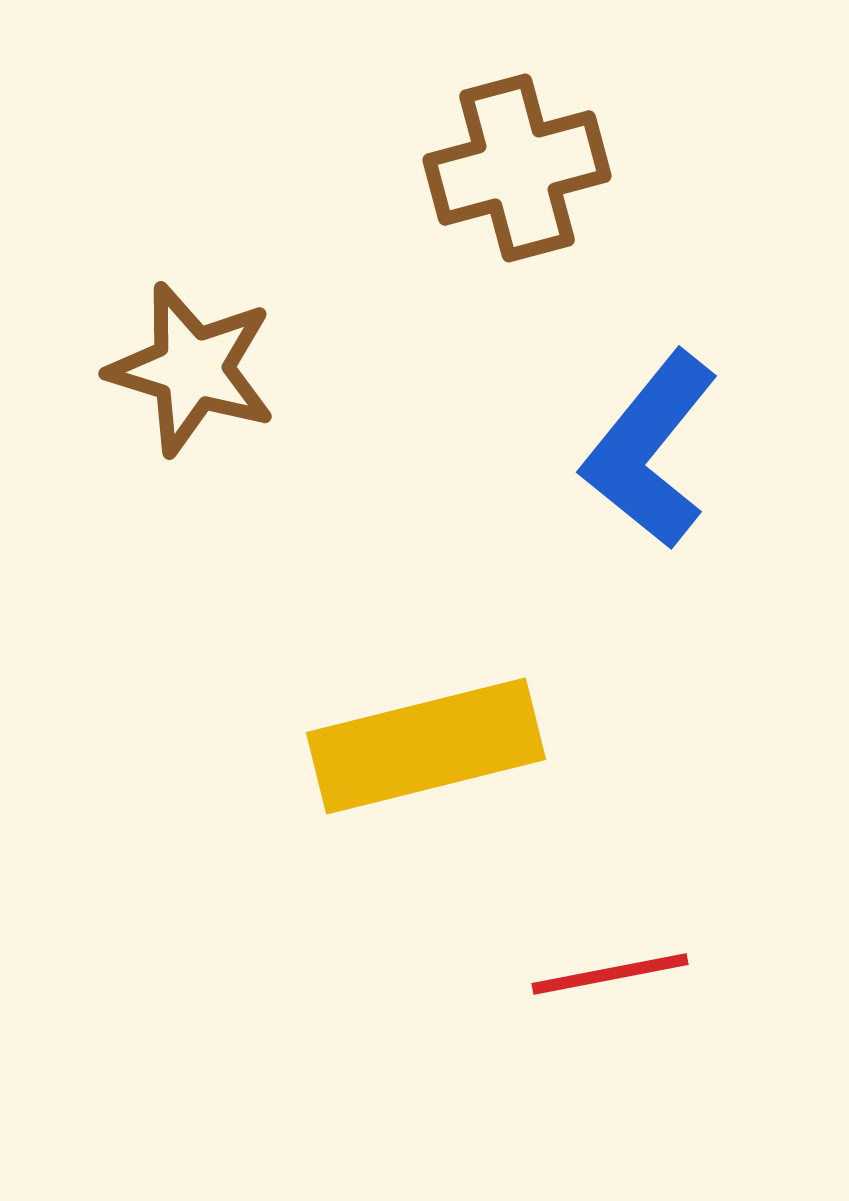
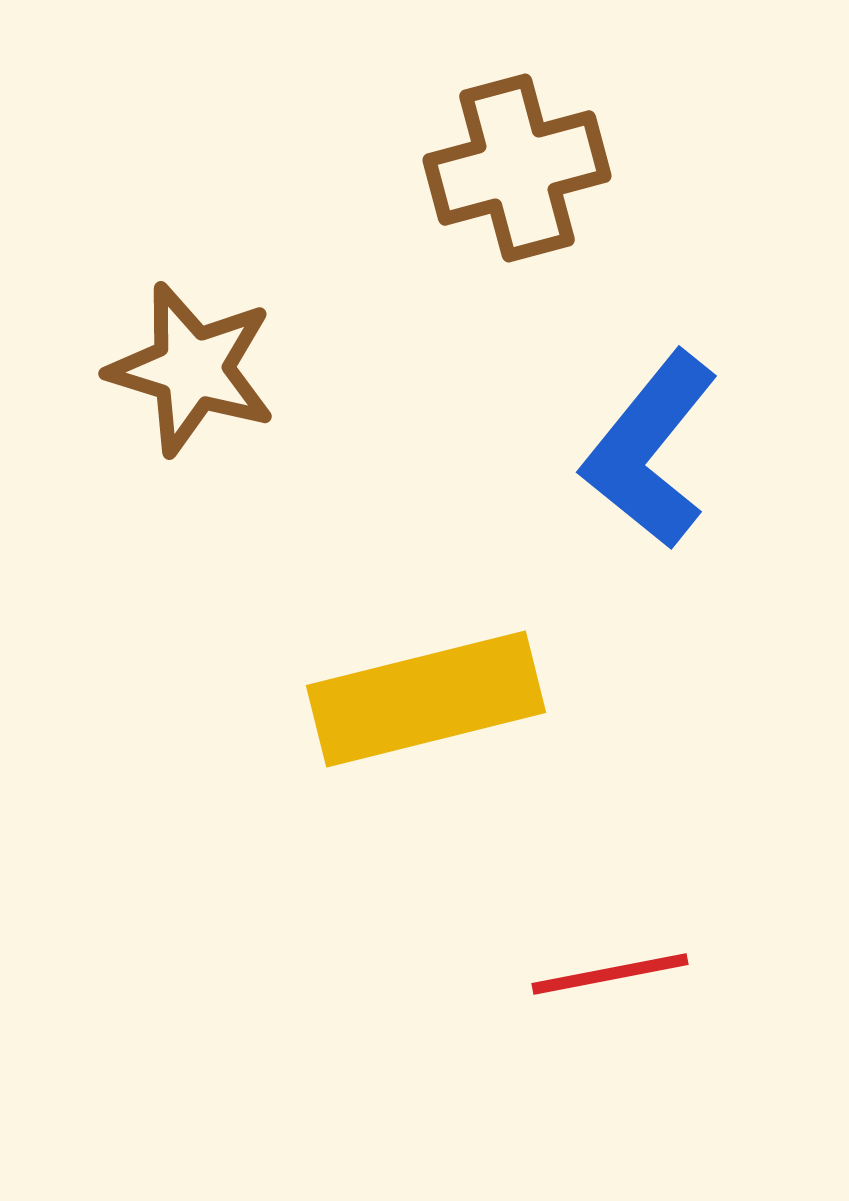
yellow rectangle: moved 47 px up
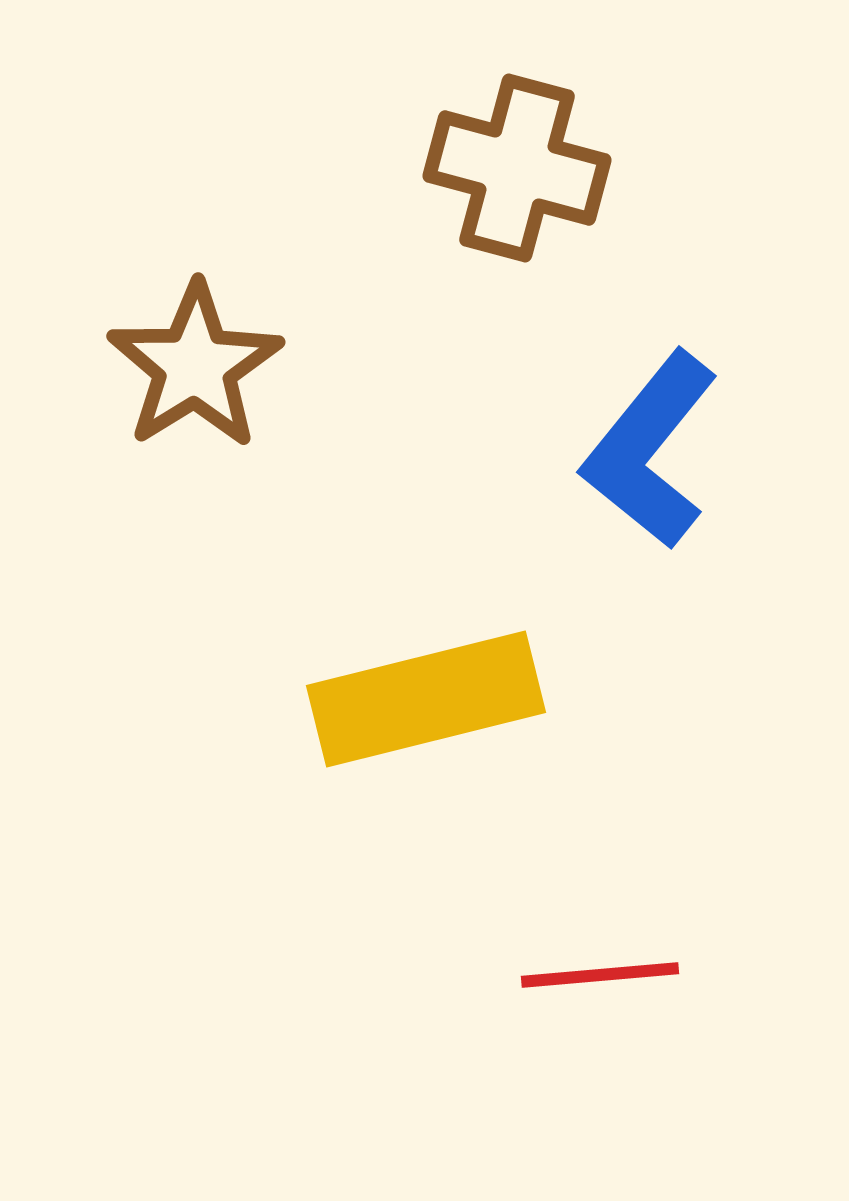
brown cross: rotated 30 degrees clockwise
brown star: moved 3 px right, 3 px up; rotated 23 degrees clockwise
red line: moved 10 px left, 1 px down; rotated 6 degrees clockwise
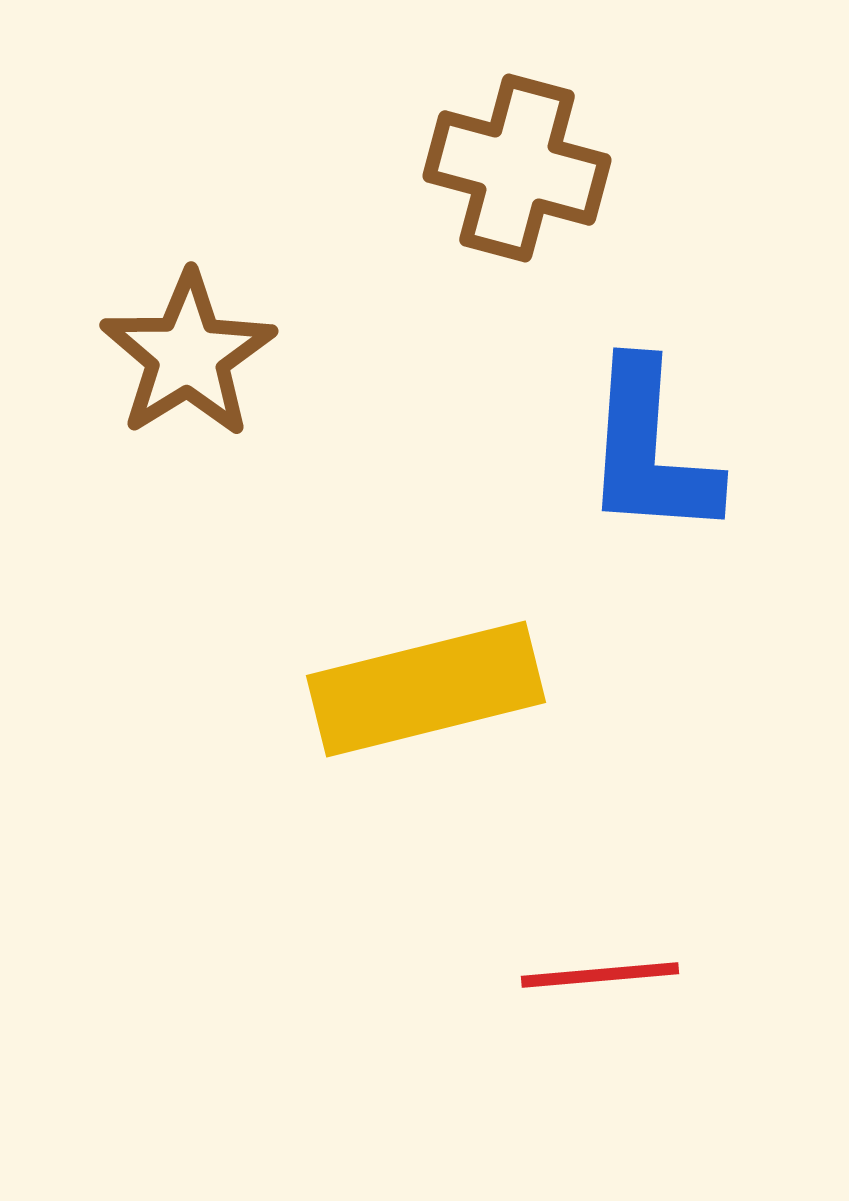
brown star: moved 7 px left, 11 px up
blue L-shape: rotated 35 degrees counterclockwise
yellow rectangle: moved 10 px up
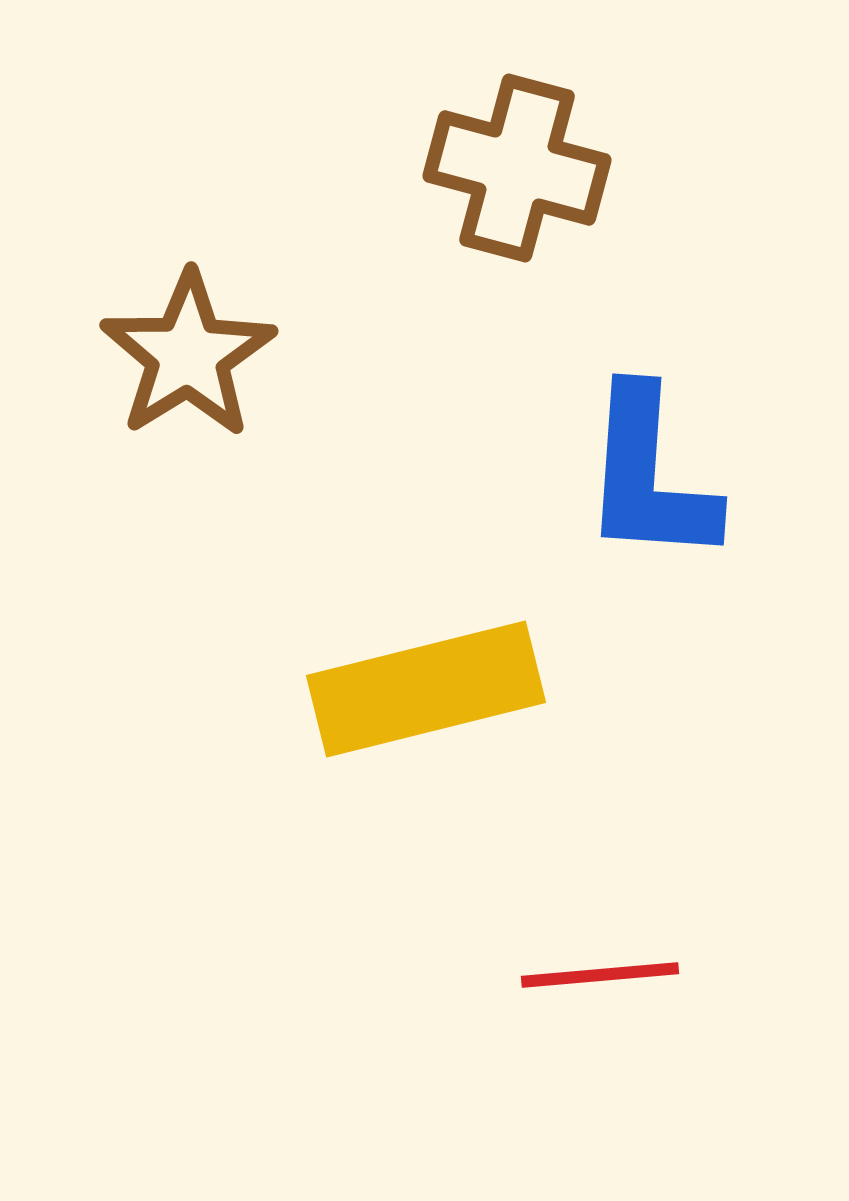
blue L-shape: moved 1 px left, 26 px down
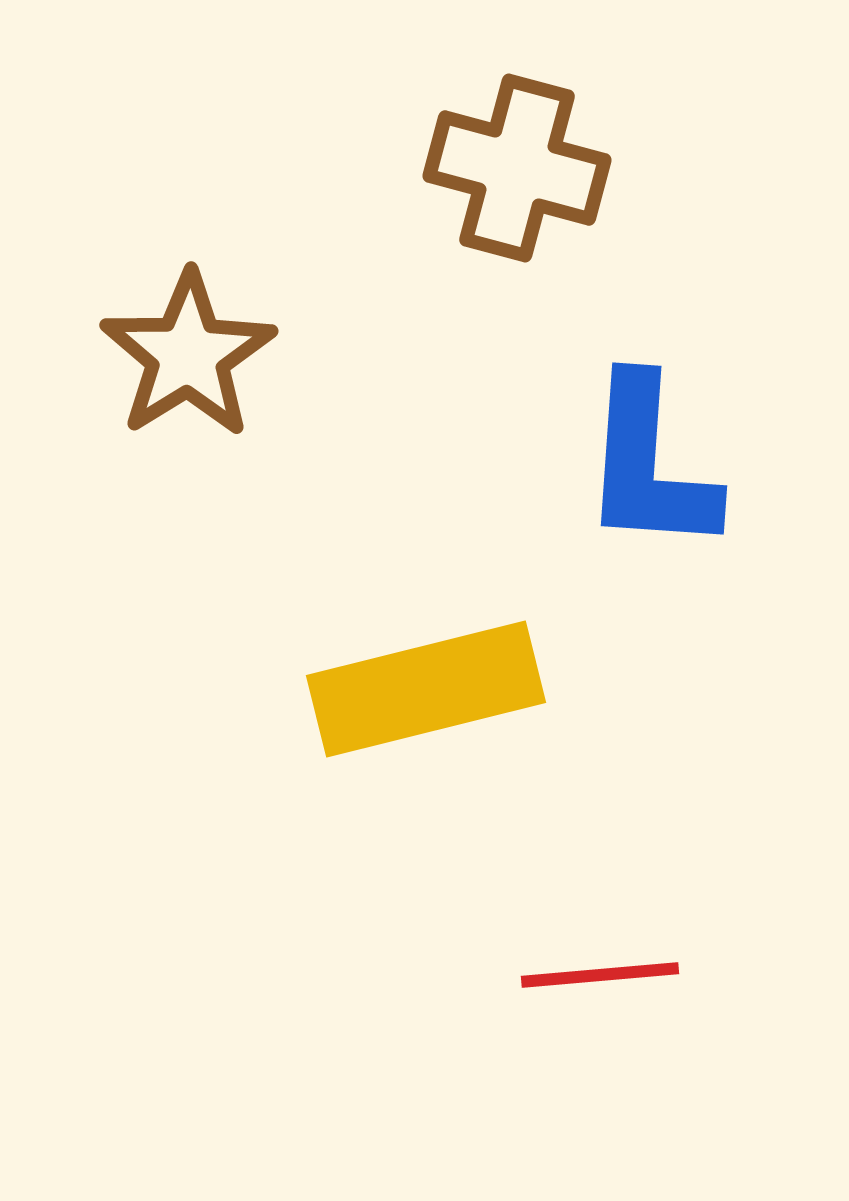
blue L-shape: moved 11 px up
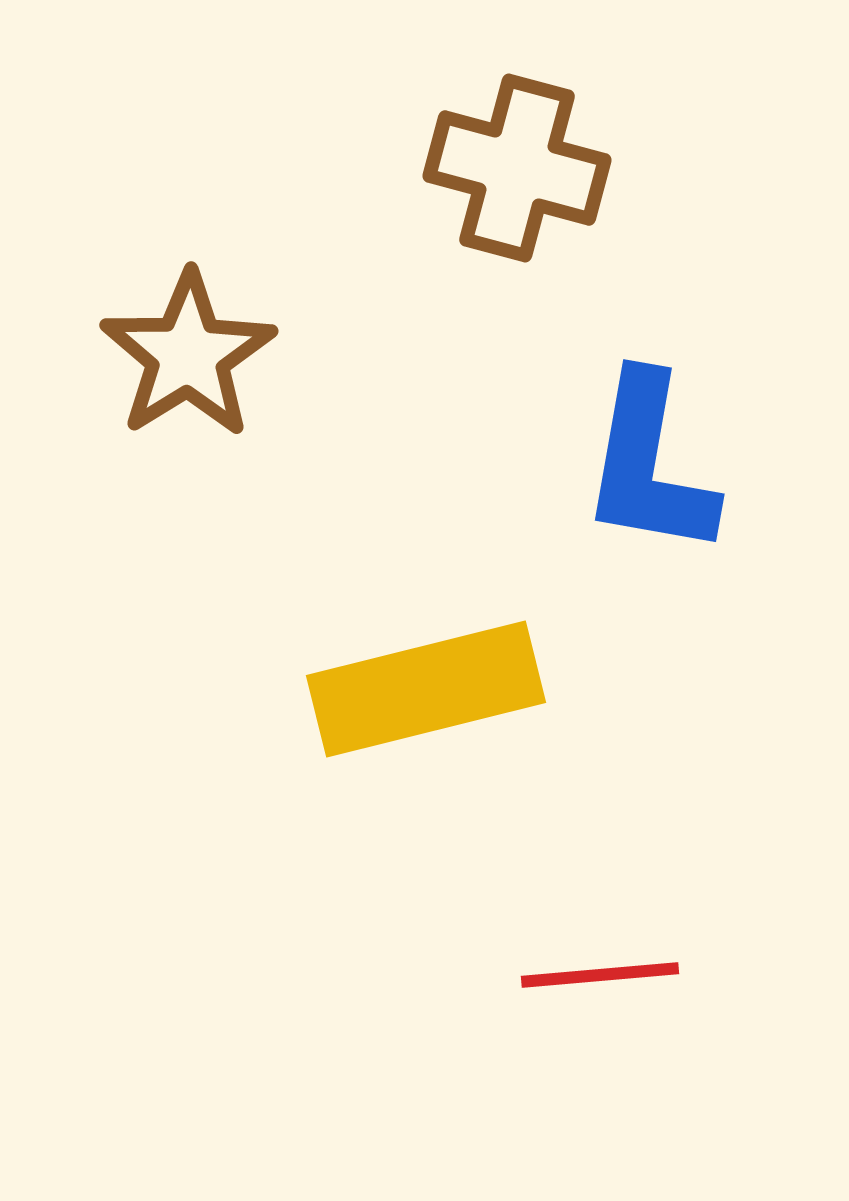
blue L-shape: rotated 6 degrees clockwise
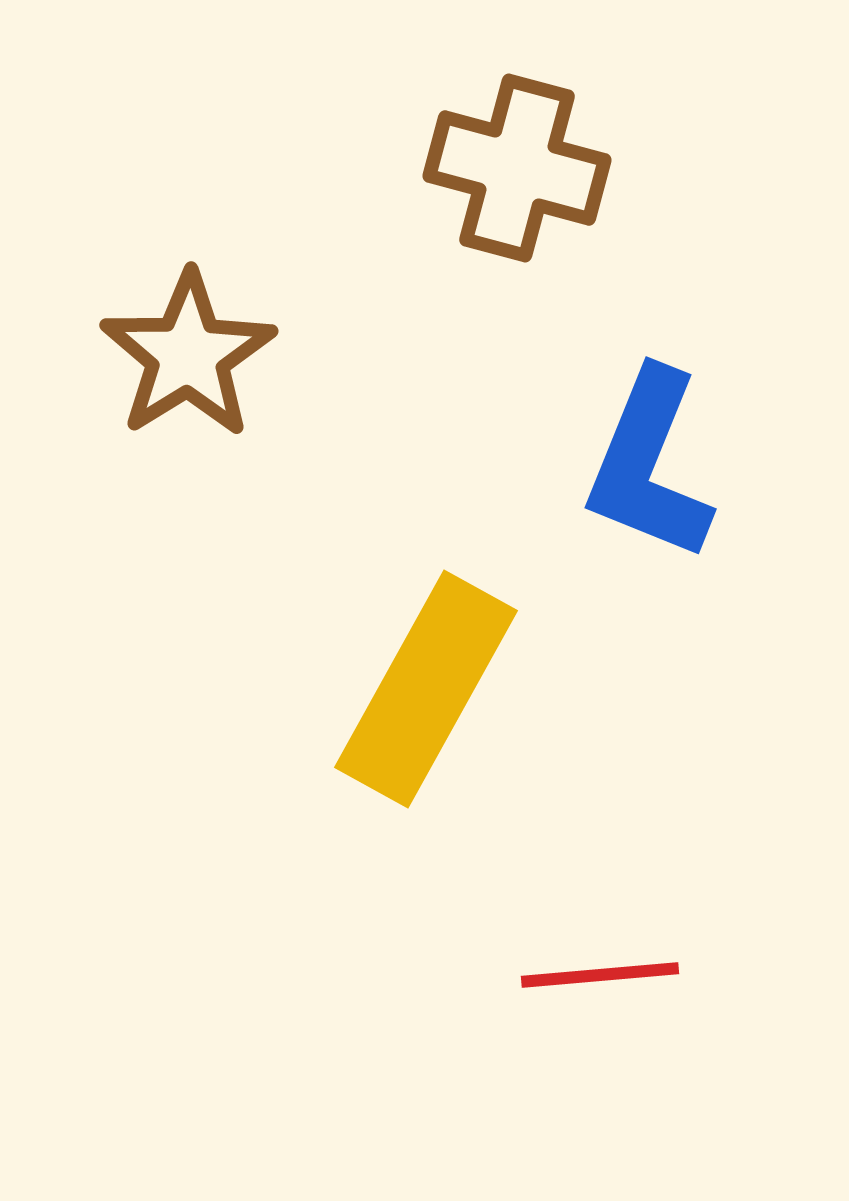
blue L-shape: rotated 12 degrees clockwise
yellow rectangle: rotated 47 degrees counterclockwise
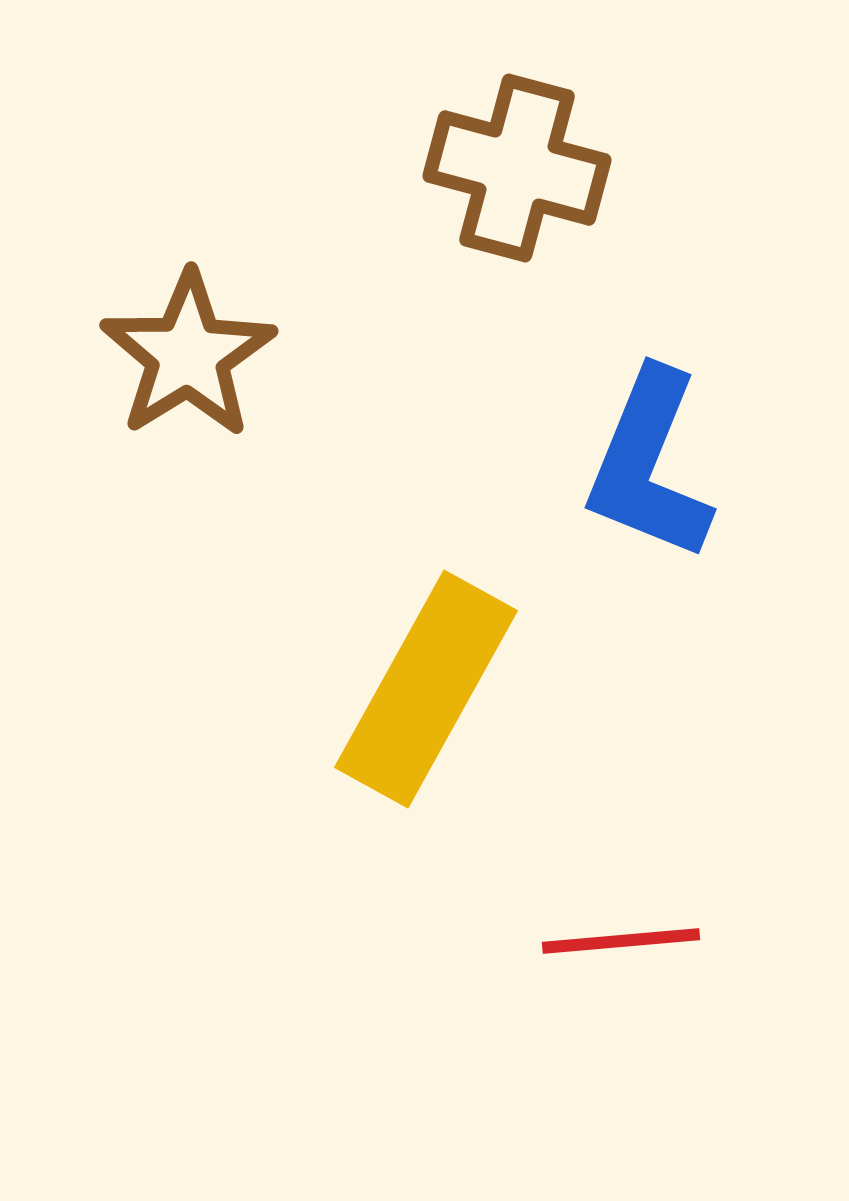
red line: moved 21 px right, 34 px up
